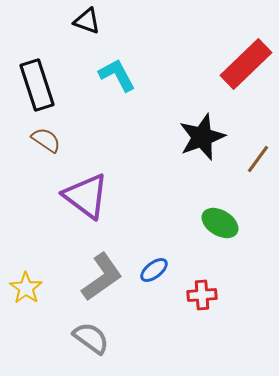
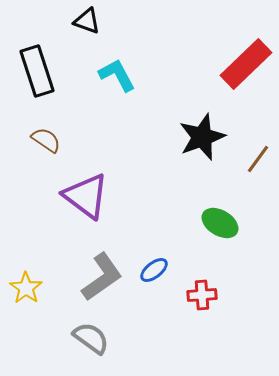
black rectangle: moved 14 px up
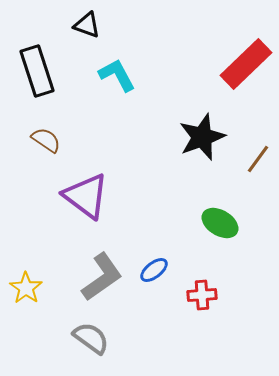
black triangle: moved 4 px down
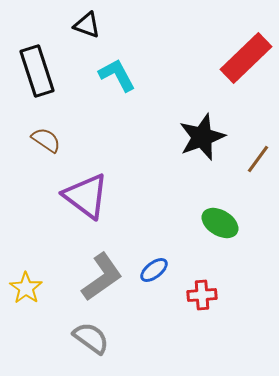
red rectangle: moved 6 px up
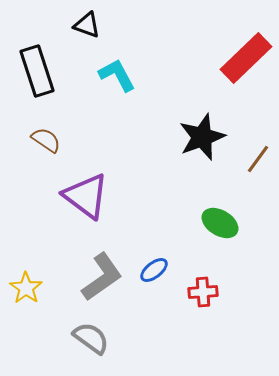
red cross: moved 1 px right, 3 px up
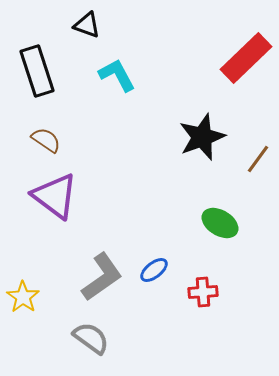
purple triangle: moved 31 px left
yellow star: moved 3 px left, 9 px down
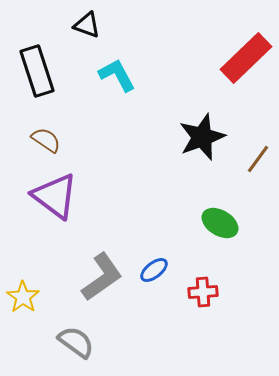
gray semicircle: moved 15 px left, 4 px down
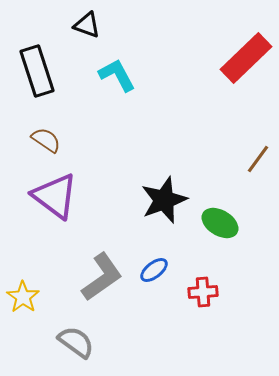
black star: moved 38 px left, 63 px down
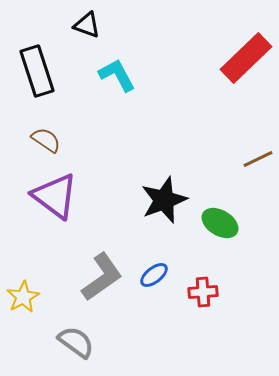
brown line: rotated 28 degrees clockwise
blue ellipse: moved 5 px down
yellow star: rotated 8 degrees clockwise
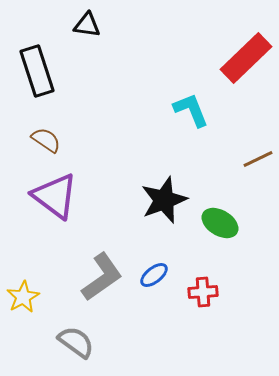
black triangle: rotated 12 degrees counterclockwise
cyan L-shape: moved 74 px right, 35 px down; rotated 6 degrees clockwise
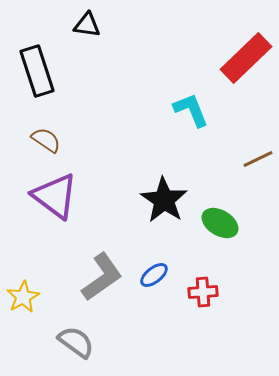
black star: rotated 18 degrees counterclockwise
